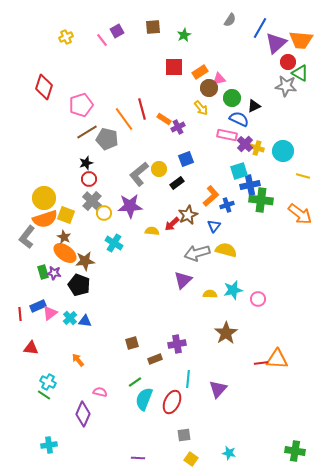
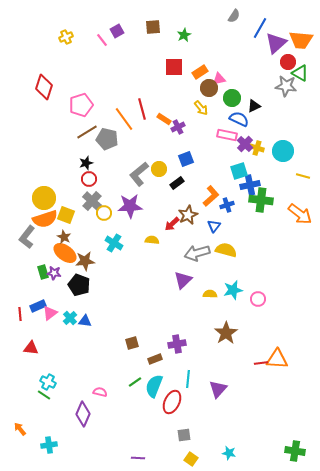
gray semicircle at (230, 20): moved 4 px right, 4 px up
yellow semicircle at (152, 231): moved 9 px down
orange arrow at (78, 360): moved 58 px left, 69 px down
cyan semicircle at (144, 399): moved 10 px right, 13 px up
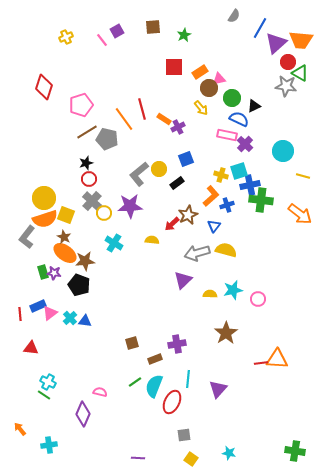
yellow cross at (257, 148): moved 36 px left, 27 px down
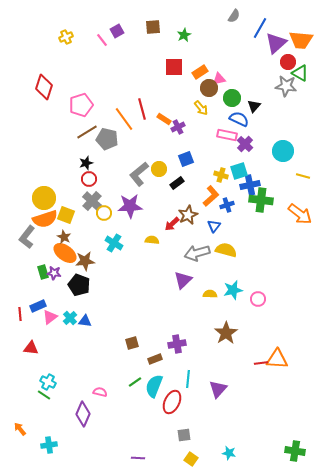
black triangle at (254, 106): rotated 24 degrees counterclockwise
pink triangle at (50, 313): moved 4 px down
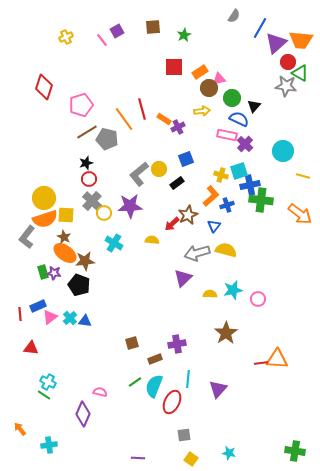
yellow arrow at (201, 108): moved 1 px right, 3 px down; rotated 56 degrees counterclockwise
yellow square at (66, 215): rotated 18 degrees counterclockwise
purple triangle at (183, 280): moved 2 px up
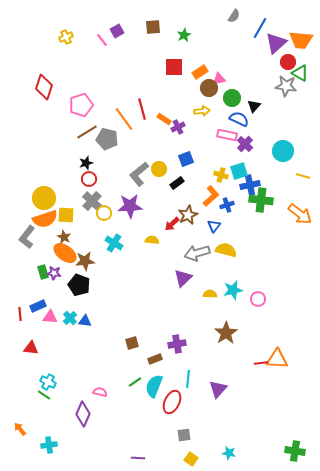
pink triangle at (50, 317): rotated 42 degrees clockwise
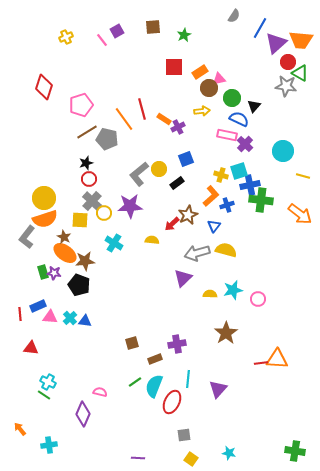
yellow square at (66, 215): moved 14 px right, 5 px down
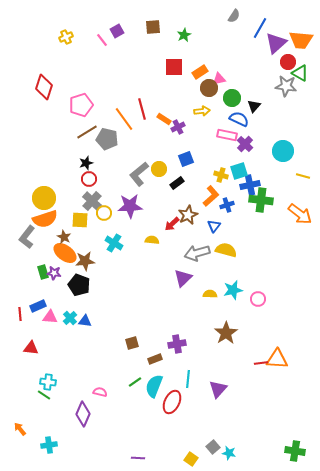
cyan cross at (48, 382): rotated 21 degrees counterclockwise
gray square at (184, 435): moved 29 px right, 12 px down; rotated 32 degrees counterclockwise
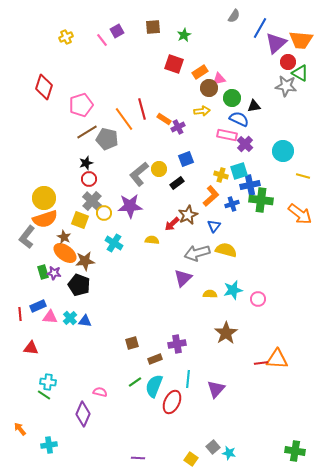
red square at (174, 67): moved 3 px up; rotated 18 degrees clockwise
black triangle at (254, 106): rotated 40 degrees clockwise
blue cross at (227, 205): moved 5 px right, 1 px up
yellow square at (80, 220): rotated 18 degrees clockwise
purple triangle at (218, 389): moved 2 px left
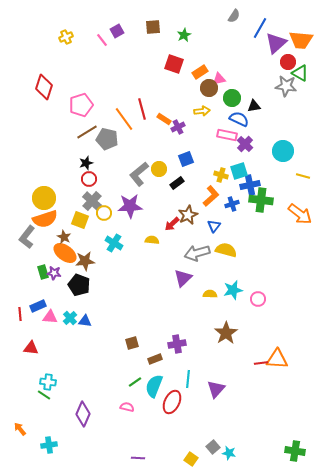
pink semicircle at (100, 392): moved 27 px right, 15 px down
